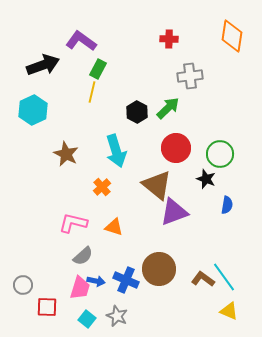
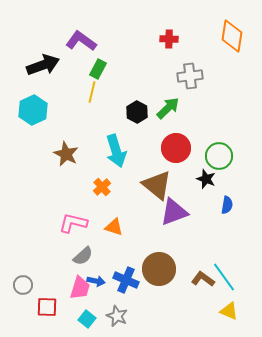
green circle: moved 1 px left, 2 px down
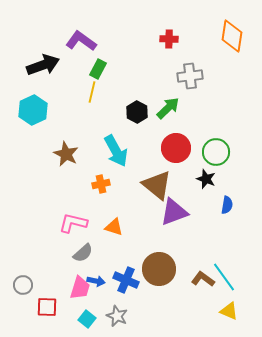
cyan arrow: rotated 12 degrees counterclockwise
green circle: moved 3 px left, 4 px up
orange cross: moved 1 px left, 3 px up; rotated 30 degrees clockwise
gray semicircle: moved 3 px up
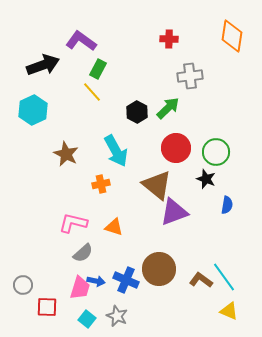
yellow line: rotated 55 degrees counterclockwise
brown L-shape: moved 2 px left, 1 px down
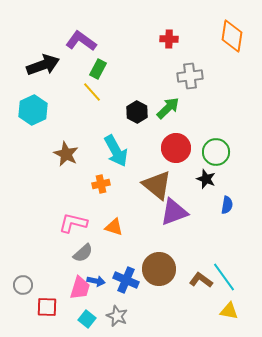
yellow triangle: rotated 12 degrees counterclockwise
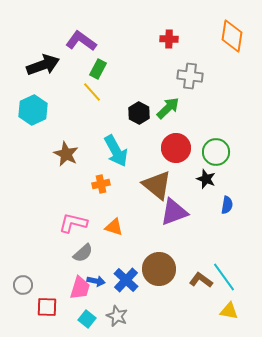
gray cross: rotated 15 degrees clockwise
black hexagon: moved 2 px right, 1 px down
blue cross: rotated 20 degrees clockwise
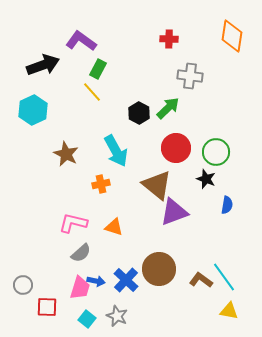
gray semicircle: moved 2 px left
